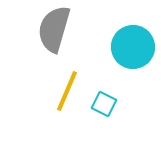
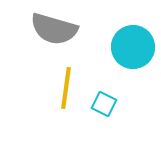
gray semicircle: rotated 90 degrees counterclockwise
yellow line: moved 1 px left, 3 px up; rotated 15 degrees counterclockwise
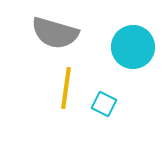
gray semicircle: moved 1 px right, 4 px down
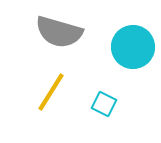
gray semicircle: moved 4 px right, 1 px up
yellow line: moved 15 px left, 4 px down; rotated 24 degrees clockwise
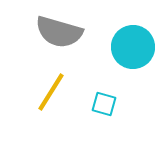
cyan square: rotated 10 degrees counterclockwise
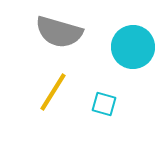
yellow line: moved 2 px right
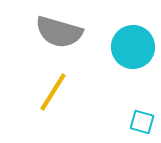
cyan square: moved 38 px right, 18 px down
